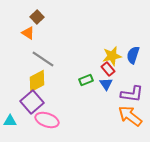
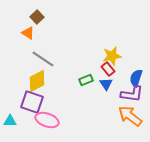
blue semicircle: moved 3 px right, 23 px down
purple square: rotated 30 degrees counterclockwise
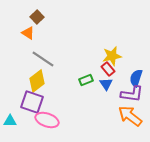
yellow diamond: rotated 10 degrees counterclockwise
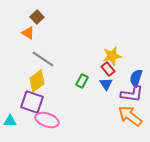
green rectangle: moved 4 px left, 1 px down; rotated 40 degrees counterclockwise
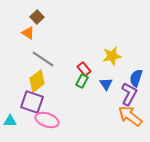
red rectangle: moved 24 px left
purple L-shape: moved 3 px left; rotated 70 degrees counterclockwise
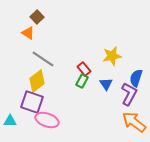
orange arrow: moved 4 px right, 6 px down
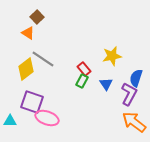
yellow diamond: moved 11 px left, 12 px up
pink ellipse: moved 2 px up
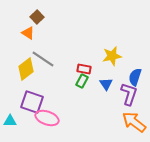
red rectangle: rotated 40 degrees counterclockwise
blue semicircle: moved 1 px left, 1 px up
purple L-shape: rotated 10 degrees counterclockwise
